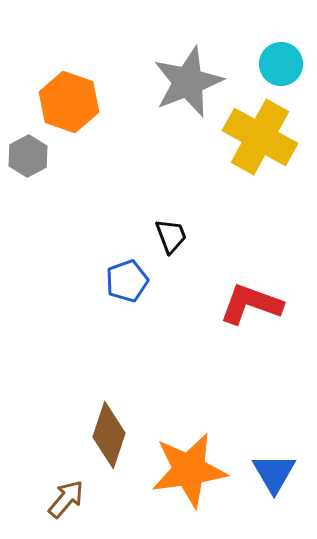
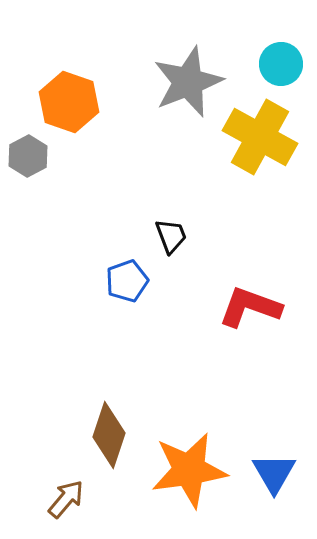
red L-shape: moved 1 px left, 3 px down
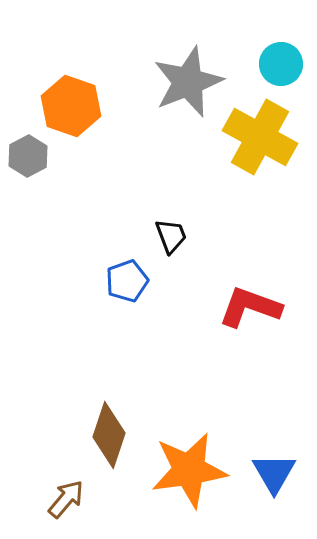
orange hexagon: moved 2 px right, 4 px down
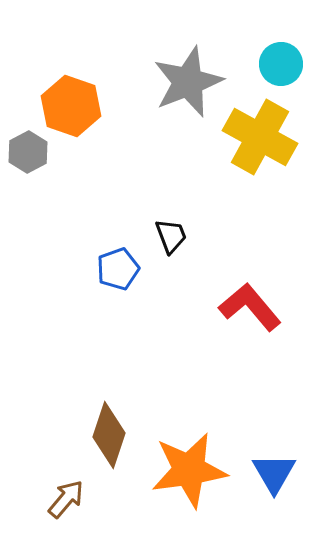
gray hexagon: moved 4 px up
blue pentagon: moved 9 px left, 12 px up
red L-shape: rotated 30 degrees clockwise
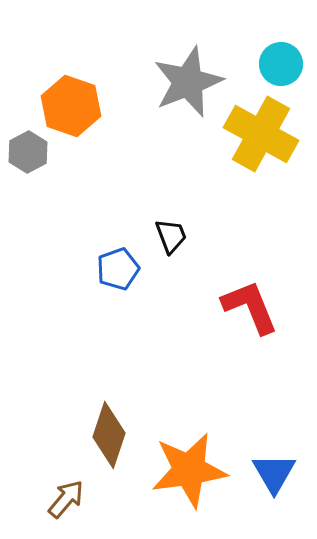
yellow cross: moved 1 px right, 3 px up
red L-shape: rotated 18 degrees clockwise
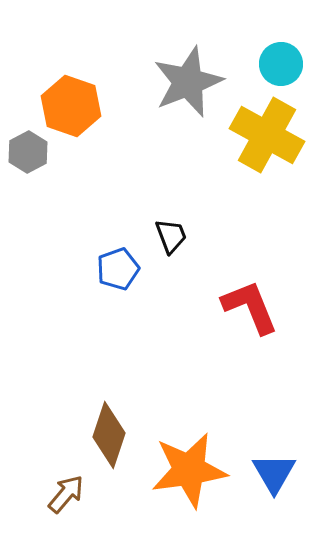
yellow cross: moved 6 px right, 1 px down
brown arrow: moved 5 px up
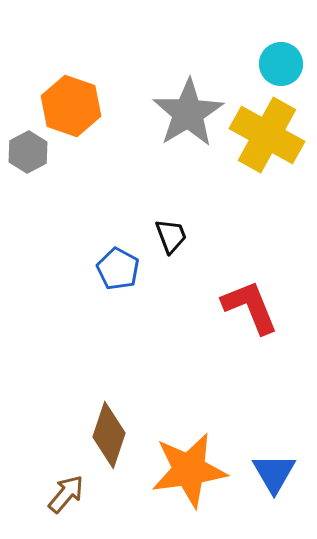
gray star: moved 31 px down; rotated 10 degrees counterclockwise
blue pentagon: rotated 24 degrees counterclockwise
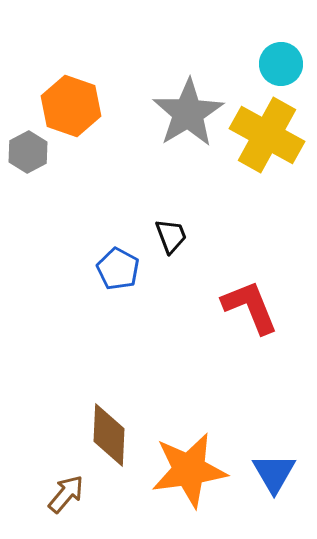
brown diamond: rotated 16 degrees counterclockwise
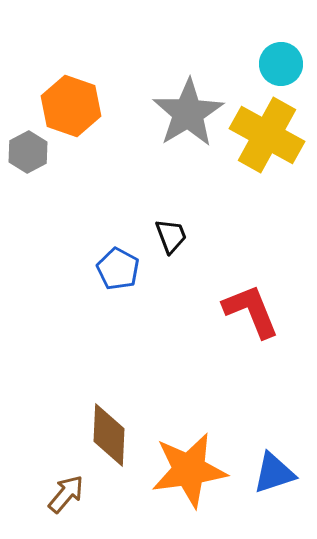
red L-shape: moved 1 px right, 4 px down
blue triangle: rotated 42 degrees clockwise
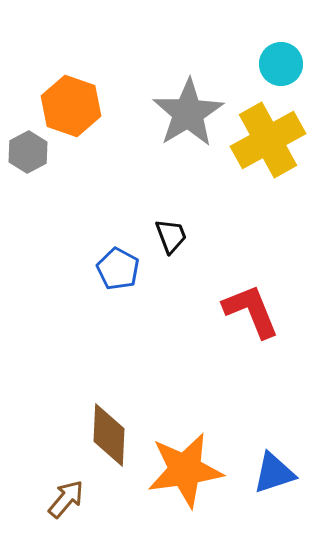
yellow cross: moved 1 px right, 5 px down; rotated 32 degrees clockwise
orange star: moved 4 px left
brown arrow: moved 5 px down
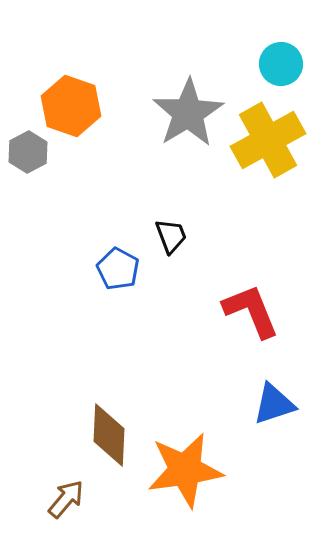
blue triangle: moved 69 px up
